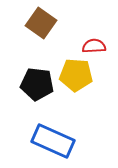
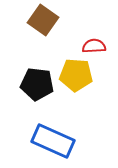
brown square: moved 2 px right, 3 px up
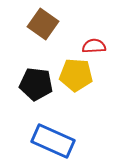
brown square: moved 4 px down
black pentagon: moved 1 px left
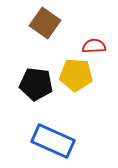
brown square: moved 2 px right, 1 px up
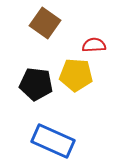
red semicircle: moved 1 px up
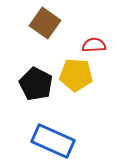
black pentagon: rotated 20 degrees clockwise
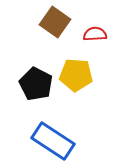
brown square: moved 10 px right, 1 px up
red semicircle: moved 1 px right, 11 px up
blue rectangle: rotated 9 degrees clockwise
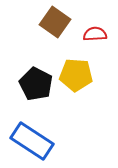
blue rectangle: moved 21 px left
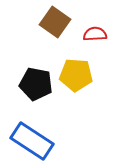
black pentagon: rotated 16 degrees counterclockwise
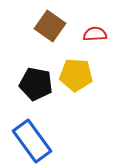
brown square: moved 5 px left, 4 px down
blue rectangle: rotated 21 degrees clockwise
